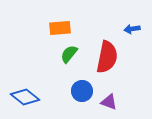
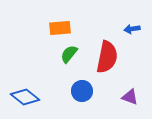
purple triangle: moved 21 px right, 5 px up
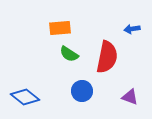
green semicircle: rotated 96 degrees counterclockwise
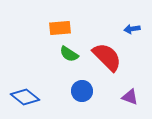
red semicircle: rotated 56 degrees counterclockwise
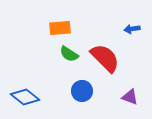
red semicircle: moved 2 px left, 1 px down
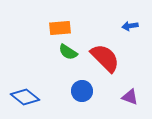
blue arrow: moved 2 px left, 3 px up
green semicircle: moved 1 px left, 2 px up
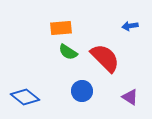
orange rectangle: moved 1 px right
purple triangle: rotated 12 degrees clockwise
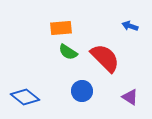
blue arrow: rotated 28 degrees clockwise
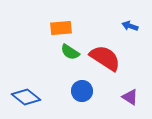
green semicircle: moved 2 px right
red semicircle: rotated 12 degrees counterclockwise
blue diamond: moved 1 px right
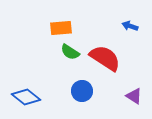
purple triangle: moved 4 px right, 1 px up
